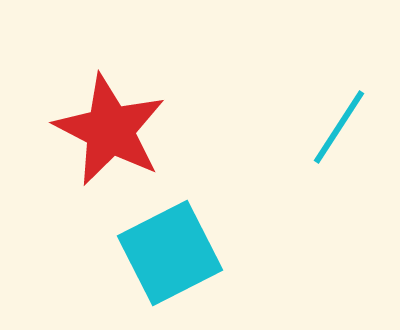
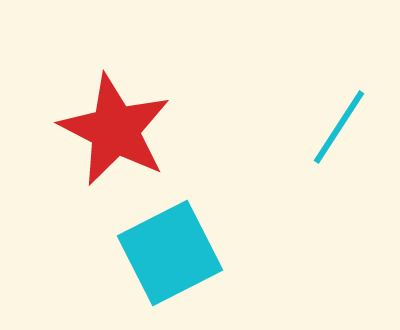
red star: moved 5 px right
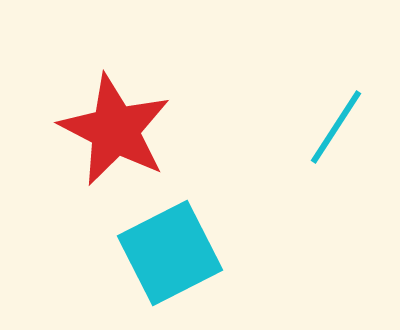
cyan line: moved 3 px left
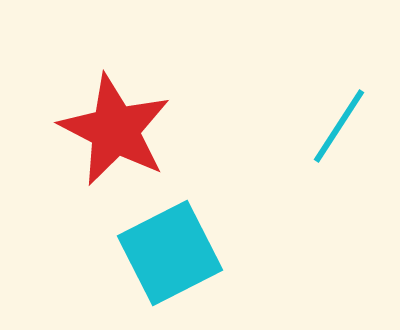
cyan line: moved 3 px right, 1 px up
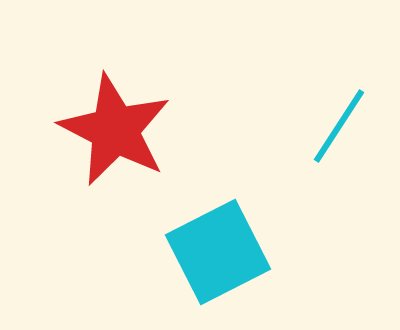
cyan square: moved 48 px right, 1 px up
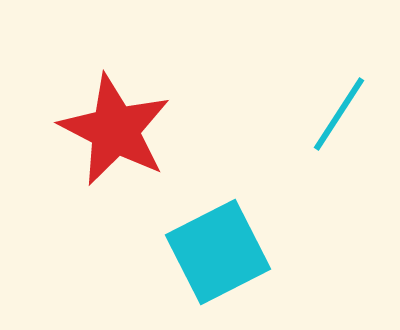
cyan line: moved 12 px up
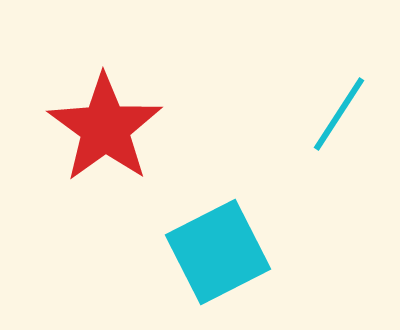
red star: moved 10 px left, 2 px up; rotated 9 degrees clockwise
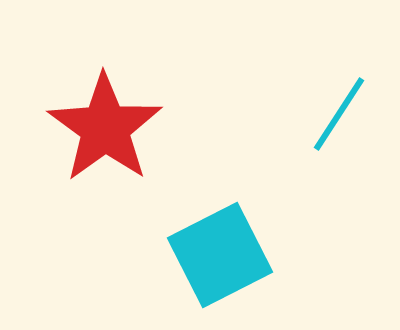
cyan square: moved 2 px right, 3 px down
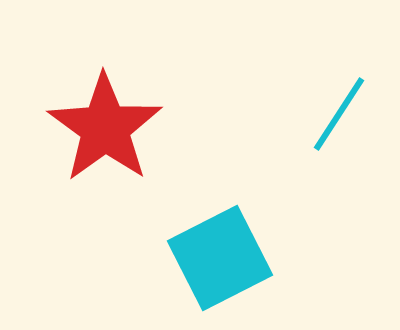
cyan square: moved 3 px down
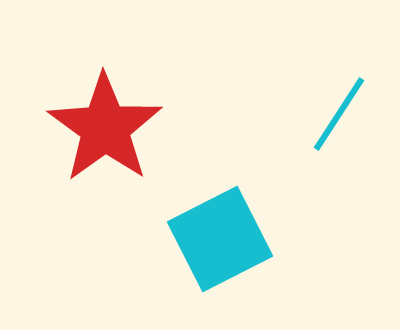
cyan square: moved 19 px up
